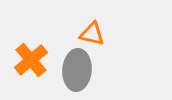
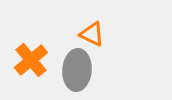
orange triangle: rotated 12 degrees clockwise
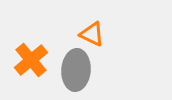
gray ellipse: moved 1 px left
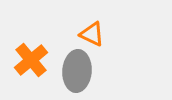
gray ellipse: moved 1 px right, 1 px down
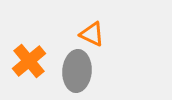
orange cross: moved 2 px left, 1 px down
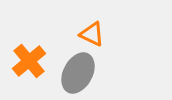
gray ellipse: moved 1 px right, 2 px down; rotated 24 degrees clockwise
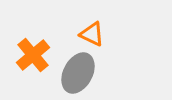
orange cross: moved 4 px right, 6 px up
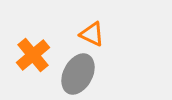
gray ellipse: moved 1 px down
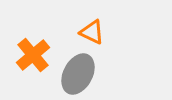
orange triangle: moved 2 px up
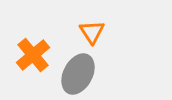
orange triangle: rotated 32 degrees clockwise
